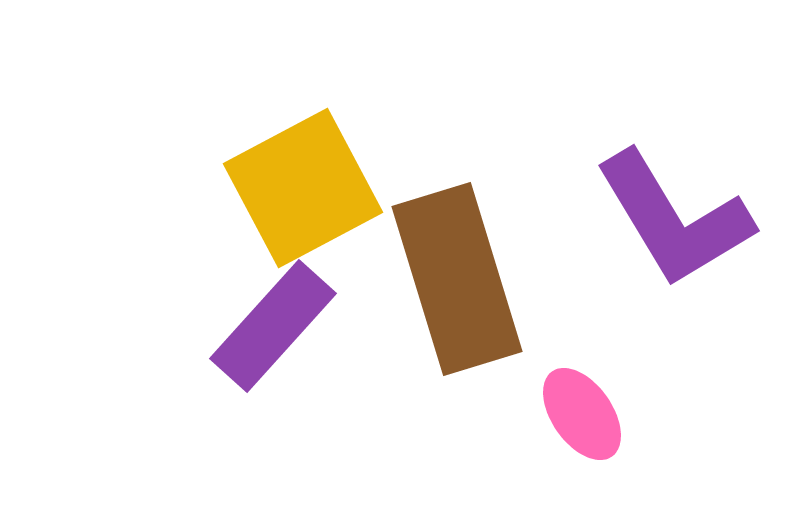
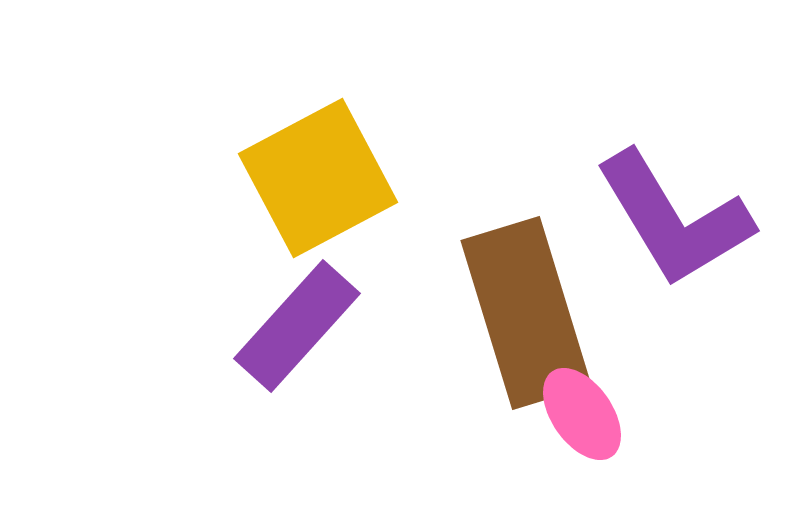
yellow square: moved 15 px right, 10 px up
brown rectangle: moved 69 px right, 34 px down
purple rectangle: moved 24 px right
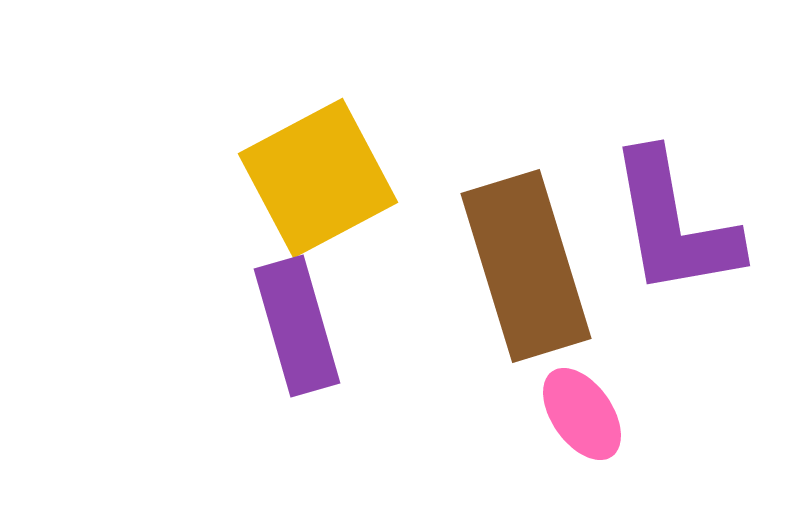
purple L-shape: moved 5 px down; rotated 21 degrees clockwise
brown rectangle: moved 47 px up
purple rectangle: rotated 58 degrees counterclockwise
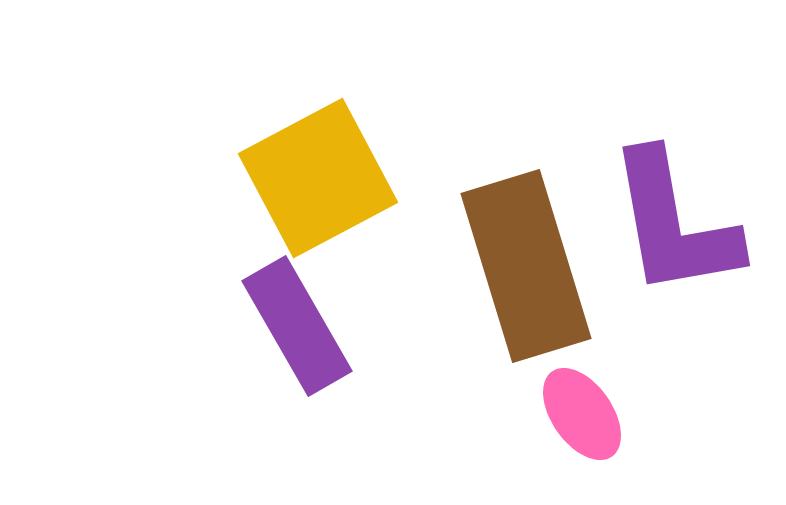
purple rectangle: rotated 14 degrees counterclockwise
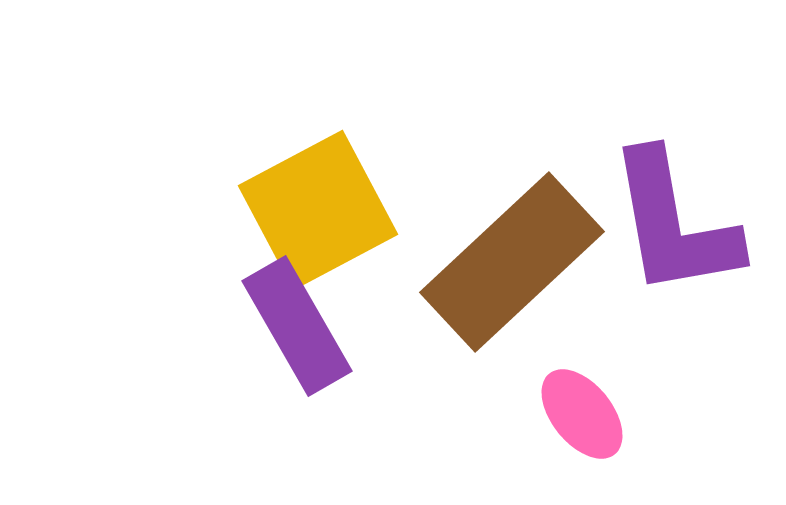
yellow square: moved 32 px down
brown rectangle: moved 14 px left, 4 px up; rotated 64 degrees clockwise
pink ellipse: rotated 4 degrees counterclockwise
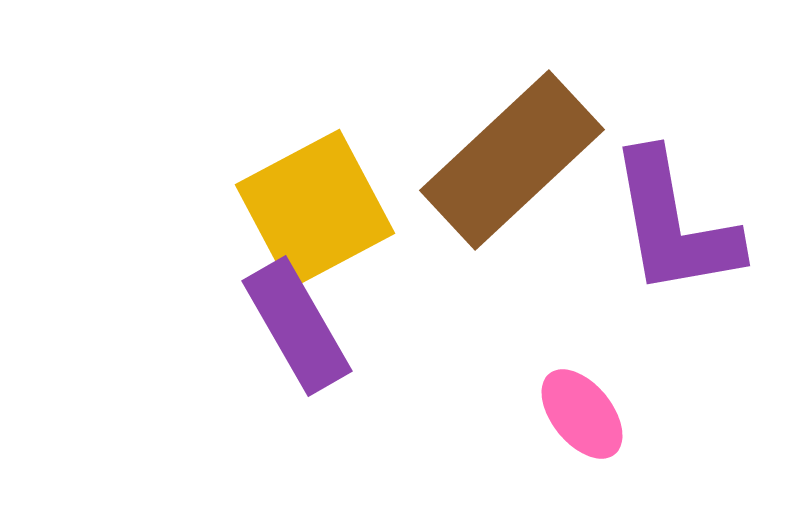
yellow square: moved 3 px left, 1 px up
brown rectangle: moved 102 px up
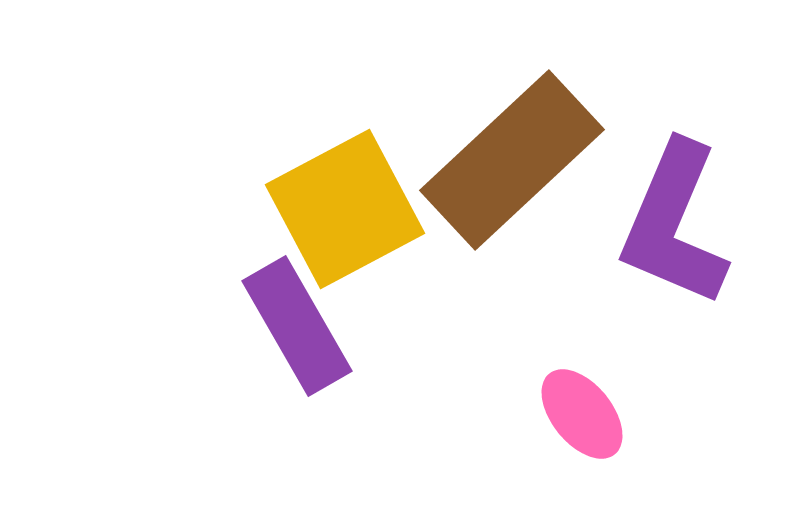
yellow square: moved 30 px right
purple L-shape: rotated 33 degrees clockwise
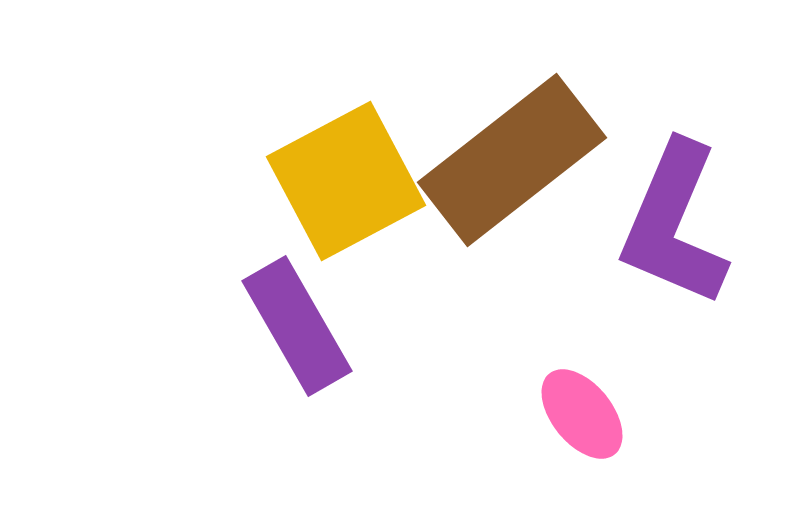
brown rectangle: rotated 5 degrees clockwise
yellow square: moved 1 px right, 28 px up
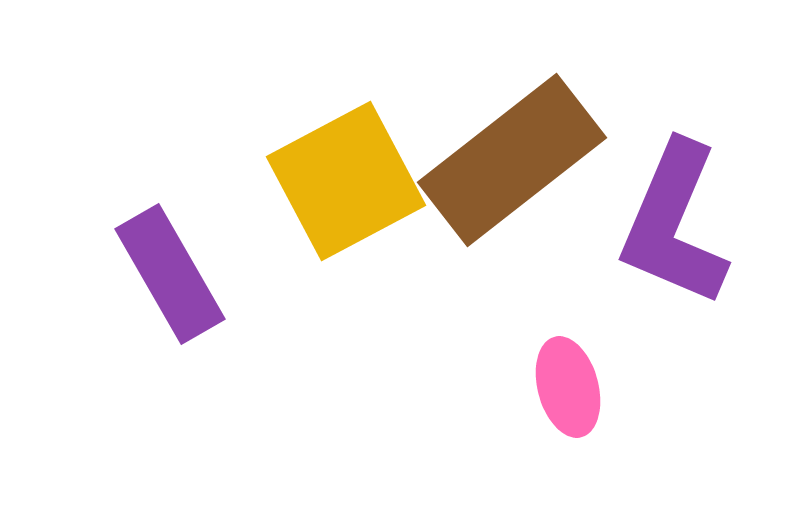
purple rectangle: moved 127 px left, 52 px up
pink ellipse: moved 14 px left, 27 px up; rotated 24 degrees clockwise
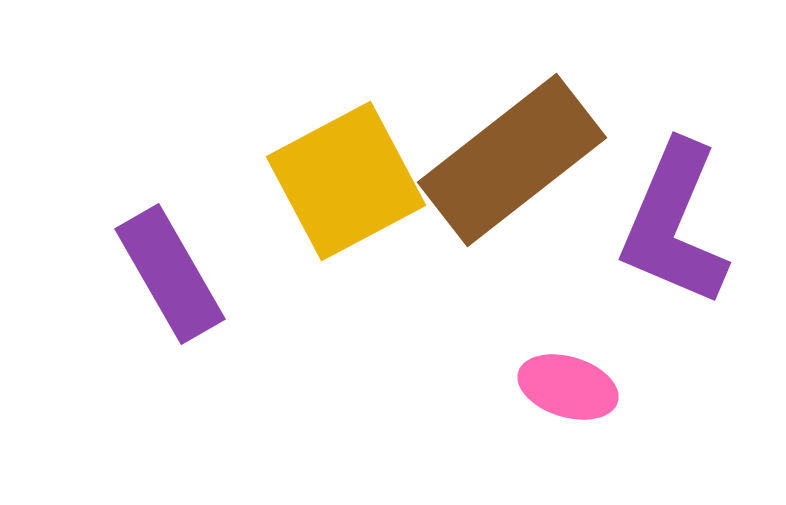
pink ellipse: rotated 58 degrees counterclockwise
